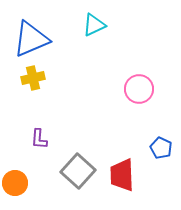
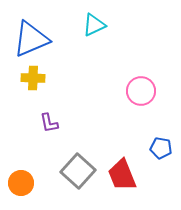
yellow cross: rotated 15 degrees clockwise
pink circle: moved 2 px right, 2 px down
purple L-shape: moved 10 px right, 16 px up; rotated 15 degrees counterclockwise
blue pentagon: rotated 15 degrees counterclockwise
red trapezoid: rotated 20 degrees counterclockwise
orange circle: moved 6 px right
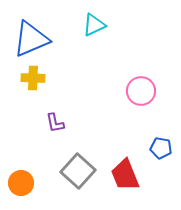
purple L-shape: moved 6 px right
red trapezoid: moved 3 px right
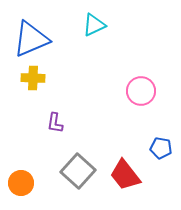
purple L-shape: rotated 20 degrees clockwise
red trapezoid: rotated 16 degrees counterclockwise
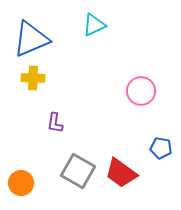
gray square: rotated 12 degrees counterclockwise
red trapezoid: moved 4 px left, 2 px up; rotated 16 degrees counterclockwise
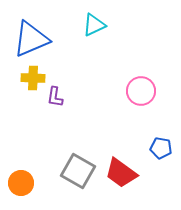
purple L-shape: moved 26 px up
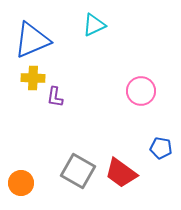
blue triangle: moved 1 px right, 1 px down
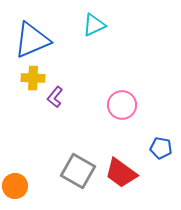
pink circle: moved 19 px left, 14 px down
purple L-shape: rotated 30 degrees clockwise
orange circle: moved 6 px left, 3 px down
